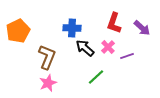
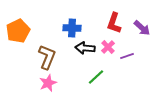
black arrow: rotated 36 degrees counterclockwise
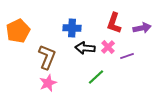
purple arrow: rotated 54 degrees counterclockwise
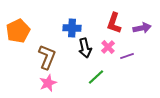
black arrow: rotated 108 degrees counterclockwise
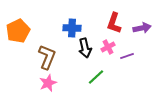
pink cross: rotated 16 degrees clockwise
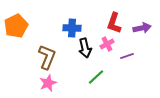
orange pentagon: moved 2 px left, 5 px up
pink cross: moved 1 px left, 3 px up
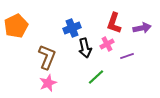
blue cross: rotated 24 degrees counterclockwise
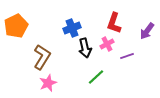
purple arrow: moved 5 px right, 3 px down; rotated 138 degrees clockwise
brown L-shape: moved 5 px left; rotated 10 degrees clockwise
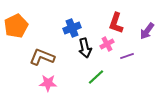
red L-shape: moved 2 px right
brown L-shape: rotated 100 degrees counterclockwise
pink star: rotated 24 degrees clockwise
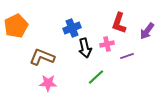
red L-shape: moved 3 px right
pink cross: rotated 16 degrees clockwise
